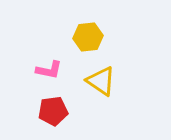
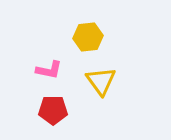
yellow triangle: rotated 20 degrees clockwise
red pentagon: moved 1 px up; rotated 8 degrees clockwise
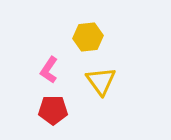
pink L-shape: rotated 112 degrees clockwise
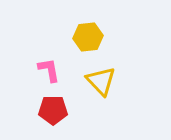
pink L-shape: rotated 136 degrees clockwise
yellow triangle: rotated 8 degrees counterclockwise
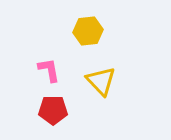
yellow hexagon: moved 6 px up
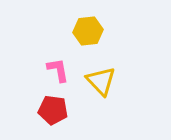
pink L-shape: moved 9 px right
red pentagon: rotated 8 degrees clockwise
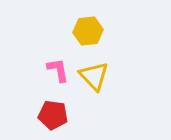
yellow triangle: moved 7 px left, 5 px up
red pentagon: moved 5 px down
